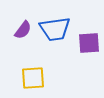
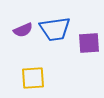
purple semicircle: rotated 30 degrees clockwise
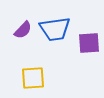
purple semicircle: rotated 24 degrees counterclockwise
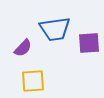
purple semicircle: moved 18 px down
yellow square: moved 3 px down
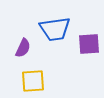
purple square: moved 1 px down
purple semicircle: rotated 18 degrees counterclockwise
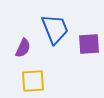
blue trapezoid: rotated 104 degrees counterclockwise
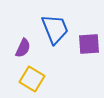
yellow square: moved 1 px left, 2 px up; rotated 35 degrees clockwise
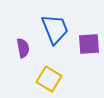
purple semicircle: rotated 36 degrees counterclockwise
yellow square: moved 17 px right
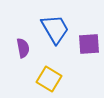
blue trapezoid: rotated 8 degrees counterclockwise
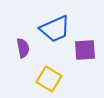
blue trapezoid: rotated 96 degrees clockwise
purple square: moved 4 px left, 6 px down
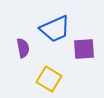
purple square: moved 1 px left, 1 px up
